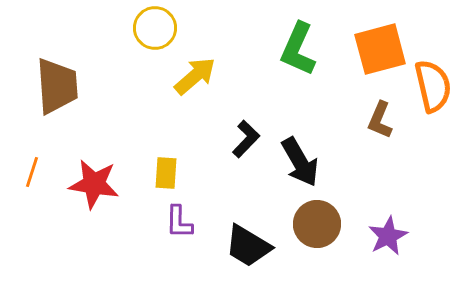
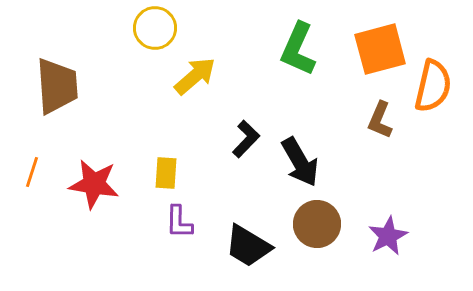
orange semicircle: rotated 26 degrees clockwise
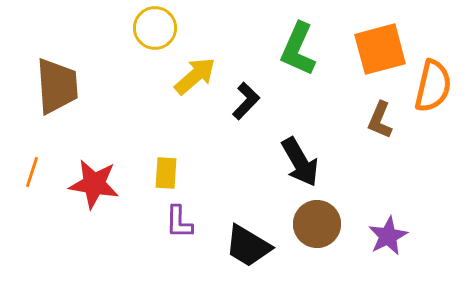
black L-shape: moved 38 px up
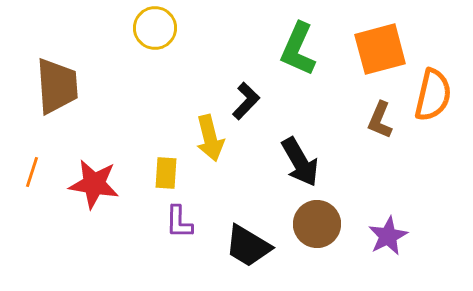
yellow arrow: moved 15 px right, 62 px down; rotated 117 degrees clockwise
orange semicircle: moved 9 px down
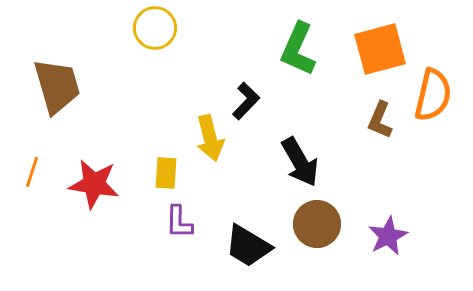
brown trapezoid: rotated 12 degrees counterclockwise
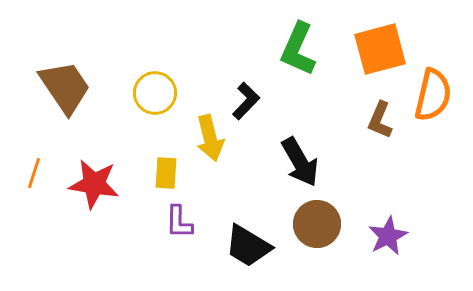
yellow circle: moved 65 px down
brown trapezoid: moved 8 px right, 1 px down; rotated 18 degrees counterclockwise
orange line: moved 2 px right, 1 px down
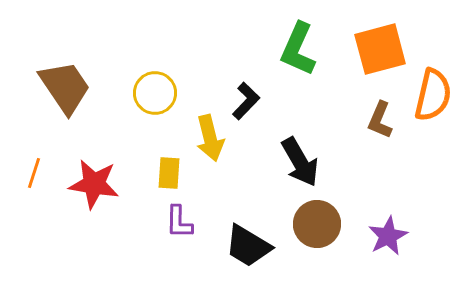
yellow rectangle: moved 3 px right
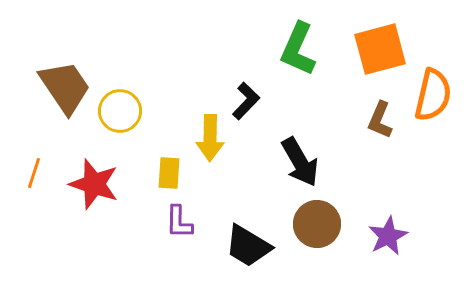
yellow circle: moved 35 px left, 18 px down
yellow arrow: rotated 15 degrees clockwise
red star: rotated 9 degrees clockwise
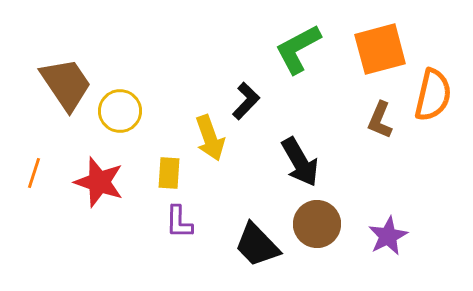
green L-shape: rotated 38 degrees clockwise
brown trapezoid: moved 1 px right, 3 px up
yellow arrow: rotated 21 degrees counterclockwise
red star: moved 5 px right, 2 px up
black trapezoid: moved 9 px right, 1 px up; rotated 15 degrees clockwise
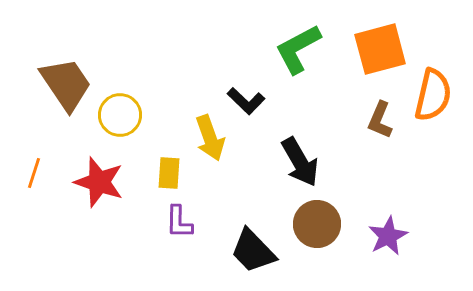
black L-shape: rotated 90 degrees clockwise
yellow circle: moved 4 px down
black trapezoid: moved 4 px left, 6 px down
